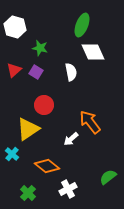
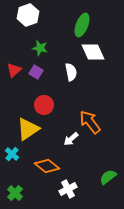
white hexagon: moved 13 px right, 12 px up; rotated 25 degrees clockwise
green cross: moved 13 px left
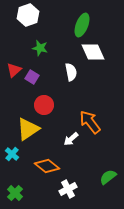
purple square: moved 4 px left, 5 px down
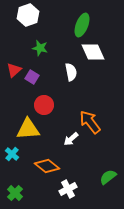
yellow triangle: rotated 30 degrees clockwise
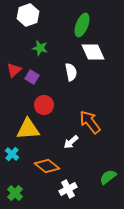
white arrow: moved 3 px down
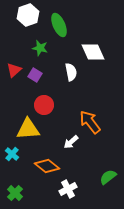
green ellipse: moved 23 px left; rotated 45 degrees counterclockwise
purple square: moved 3 px right, 2 px up
